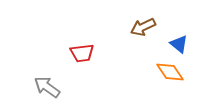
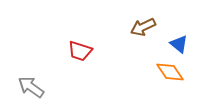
red trapezoid: moved 2 px left, 2 px up; rotated 25 degrees clockwise
gray arrow: moved 16 px left
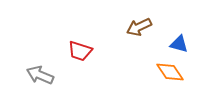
brown arrow: moved 4 px left
blue triangle: rotated 24 degrees counterclockwise
gray arrow: moved 9 px right, 12 px up; rotated 12 degrees counterclockwise
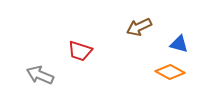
orange diamond: rotated 28 degrees counterclockwise
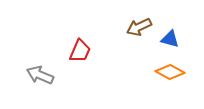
blue triangle: moved 9 px left, 5 px up
red trapezoid: rotated 85 degrees counterclockwise
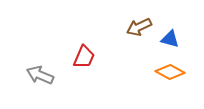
red trapezoid: moved 4 px right, 6 px down
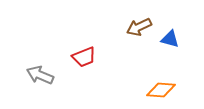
red trapezoid: rotated 45 degrees clockwise
orange diamond: moved 9 px left, 18 px down; rotated 24 degrees counterclockwise
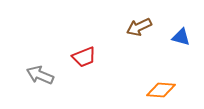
blue triangle: moved 11 px right, 2 px up
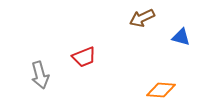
brown arrow: moved 3 px right, 9 px up
gray arrow: rotated 128 degrees counterclockwise
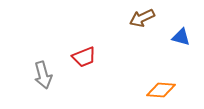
gray arrow: moved 3 px right
